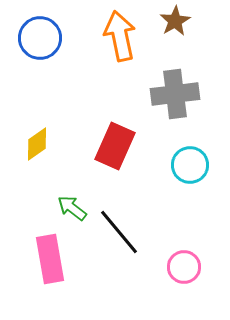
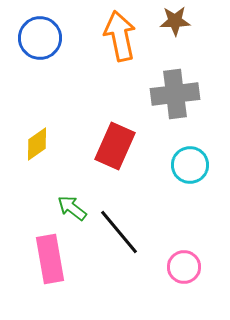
brown star: rotated 28 degrees clockwise
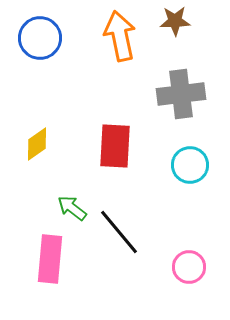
gray cross: moved 6 px right
red rectangle: rotated 21 degrees counterclockwise
pink rectangle: rotated 15 degrees clockwise
pink circle: moved 5 px right
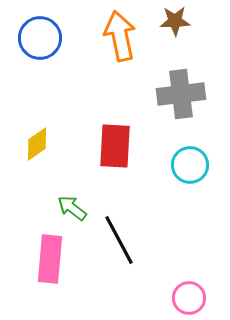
black line: moved 8 px down; rotated 12 degrees clockwise
pink circle: moved 31 px down
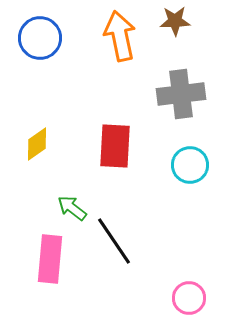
black line: moved 5 px left, 1 px down; rotated 6 degrees counterclockwise
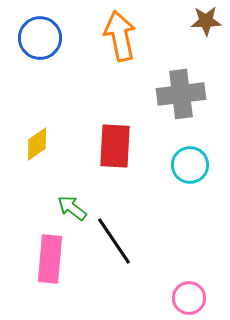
brown star: moved 31 px right
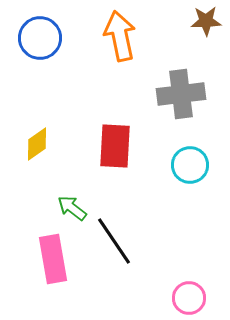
pink rectangle: moved 3 px right; rotated 15 degrees counterclockwise
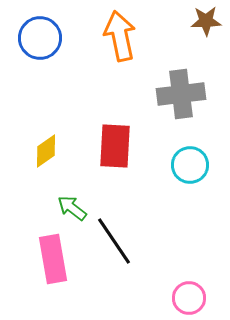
yellow diamond: moved 9 px right, 7 px down
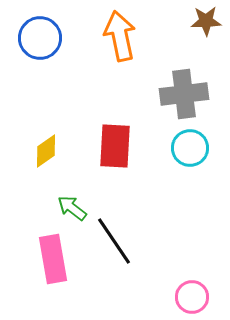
gray cross: moved 3 px right
cyan circle: moved 17 px up
pink circle: moved 3 px right, 1 px up
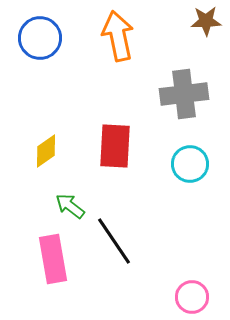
orange arrow: moved 2 px left
cyan circle: moved 16 px down
green arrow: moved 2 px left, 2 px up
